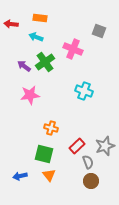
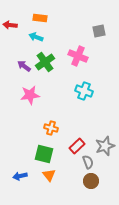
red arrow: moved 1 px left, 1 px down
gray square: rotated 32 degrees counterclockwise
pink cross: moved 5 px right, 7 px down
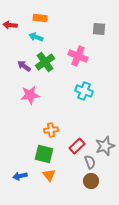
gray square: moved 2 px up; rotated 16 degrees clockwise
orange cross: moved 2 px down; rotated 24 degrees counterclockwise
gray semicircle: moved 2 px right
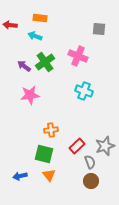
cyan arrow: moved 1 px left, 1 px up
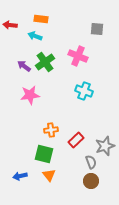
orange rectangle: moved 1 px right, 1 px down
gray square: moved 2 px left
red rectangle: moved 1 px left, 6 px up
gray semicircle: moved 1 px right
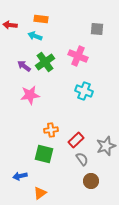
gray star: moved 1 px right
gray semicircle: moved 9 px left, 3 px up; rotated 16 degrees counterclockwise
orange triangle: moved 9 px left, 18 px down; rotated 32 degrees clockwise
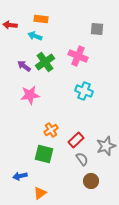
orange cross: rotated 24 degrees counterclockwise
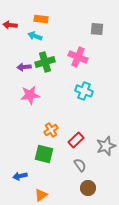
pink cross: moved 1 px down
green cross: rotated 18 degrees clockwise
purple arrow: moved 1 px down; rotated 40 degrees counterclockwise
gray semicircle: moved 2 px left, 6 px down
brown circle: moved 3 px left, 7 px down
orange triangle: moved 1 px right, 2 px down
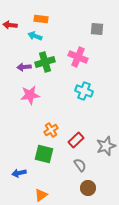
blue arrow: moved 1 px left, 3 px up
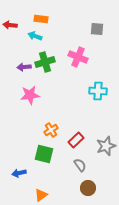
cyan cross: moved 14 px right; rotated 18 degrees counterclockwise
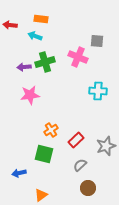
gray square: moved 12 px down
gray semicircle: rotated 96 degrees counterclockwise
